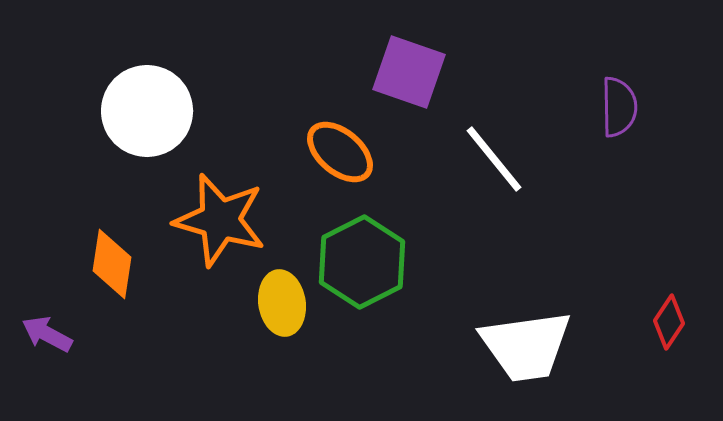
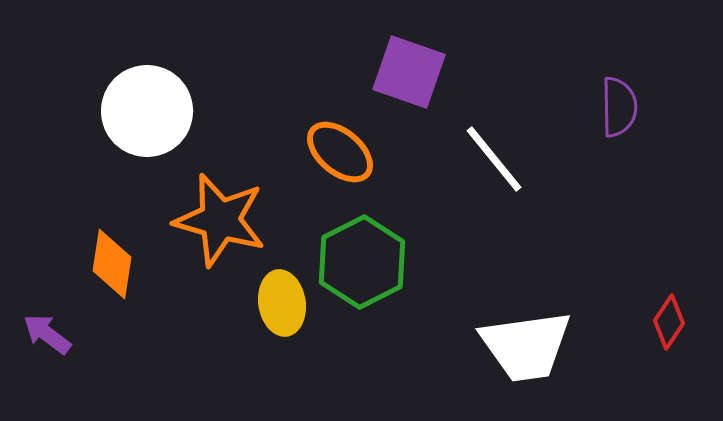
purple arrow: rotated 9 degrees clockwise
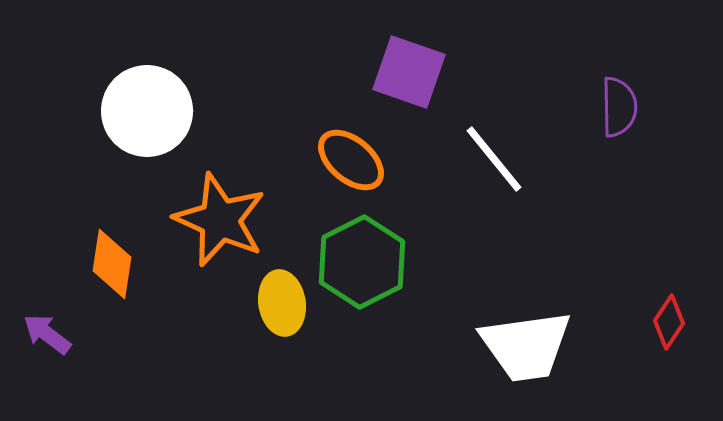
orange ellipse: moved 11 px right, 8 px down
orange star: rotated 8 degrees clockwise
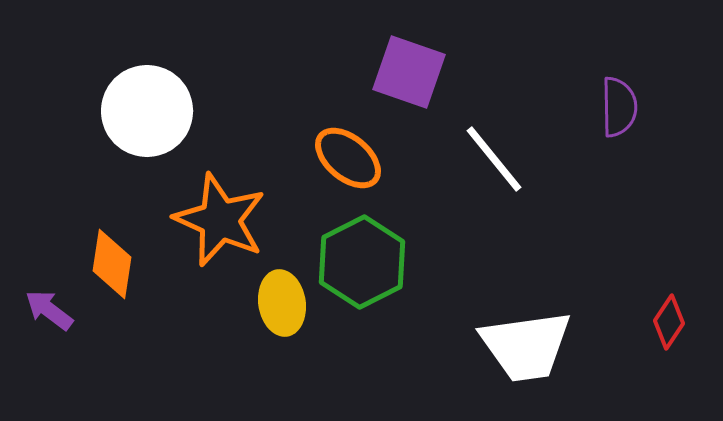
orange ellipse: moved 3 px left, 2 px up
purple arrow: moved 2 px right, 24 px up
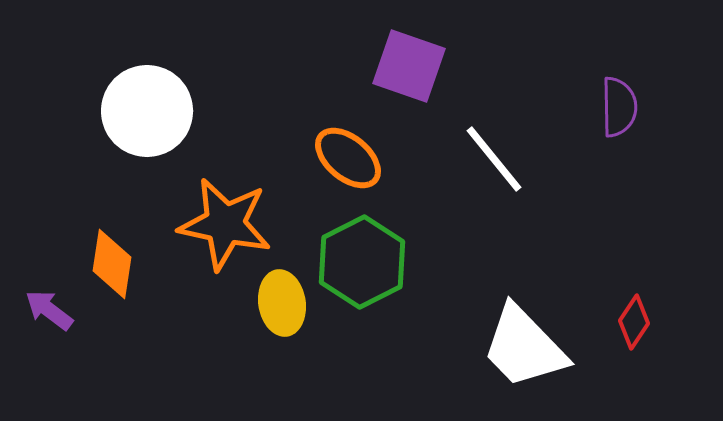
purple square: moved 6 px up
orange star: moved 5 px right, 4 px down; rotated 12 degrees counterclockwise
red diamond: moved 35 px left
white trapezoid: moved 2 px left, 1 px down; rotated 54 degrees clockwise
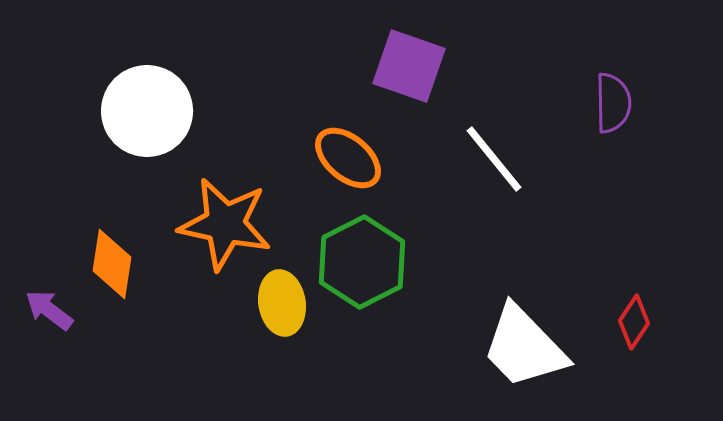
purple semicircle: moved 6 px left, 4 px up
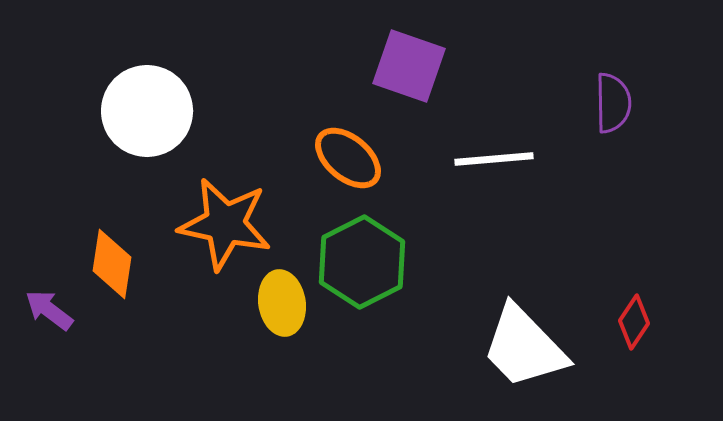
white line: rotated 56 degrees counterclockwise
